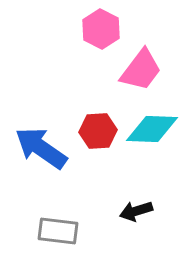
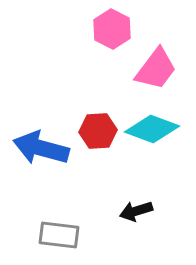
pink hexagon: moved 11 px right
pink trapezoid: moved 15 px right, 1 px up
cyan diamond: rotated 18 degrees clockwise
blue arrow: rotated 20 degrees counterclockwise
gray rectangle: moved 1 px right, 4 px down
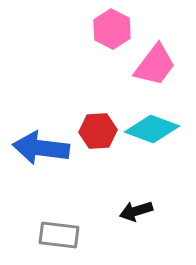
pink trapezoid: moved 1 px left, 4 px up
blue arrow: rotated 8 degrees counterclockwise
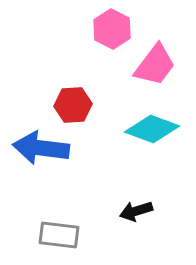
red hexagon: moved 25 px left, 26 px up
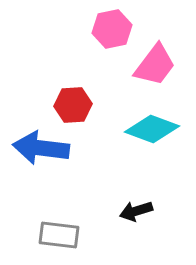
pink hexagon: rotated 21 degrees clockwise
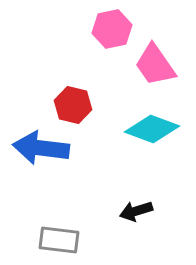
pink trapezoid: rotated 108 degrees clockwise
red hexagon: rotated 18 degrees clockwise
gray rectangle: moved 5 px down
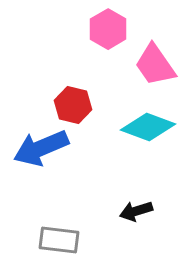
pink hexagon: moved 4 px left; rotated 18 degrees counterclockwise
cyan diamond: moved 4 px left, 2 px up
blue arrow: rotated 30 degrees counterclockwise
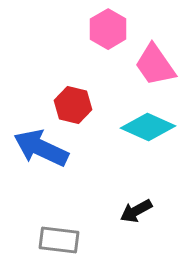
cyan diamond: rotated 4 degrees clockwise
blue arrow: rotated 48 degrees clockwise
black arrow: rotated 12 degrees counterclockwise
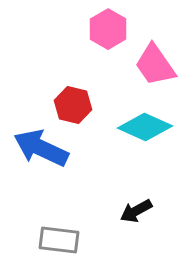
cyan diamond: moved 3 px left
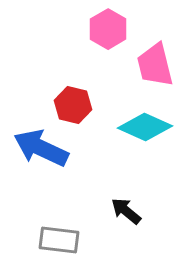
pink trapezoid: rotated 21 degrees clockwise
black arrow: moved 10 px left; rotated 68 degrees clockwise
